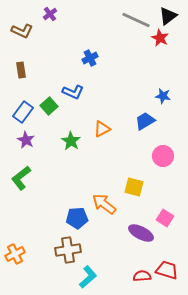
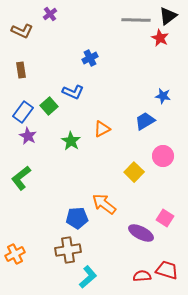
gray line: rotated 24 degrees counterclockwise
purple star: moved 2 px right, 4 px up
yellow square: moved 15 px up; rotated 30 degrees clockwise
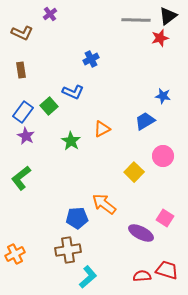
brown L-shape: moved 2 px down
red star: rotated 30 degrees clockwise
blue cross: moved 1 px right, 1 px down
purple star: moved 2 px left
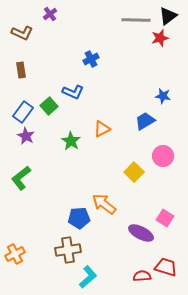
blue pentagon: moved 2 px right
red trapezoid: moved 1 px left, 3 px up
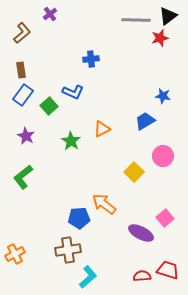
brown L-shape: rotated 65 degrees counterclockwise
blue cross: rotated 21 degrees clockwise
blue rectangle: moved 17 px up
green L-shape: moved 2 px right, 1 px up
pink square: rotated 18 degrees clockwise
red trapezoid: moved 2 px right, 3 px down
